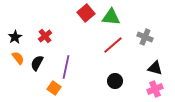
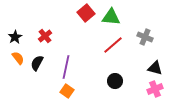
orange square: moved 13 px right, 3 px down
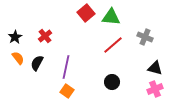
black circle: moved 3 px left, 1 px down
